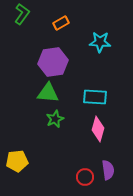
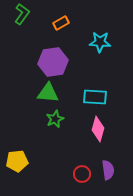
red circle: moved 3 px left, 3 px up
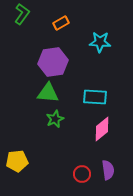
pink diamond: moved 4 px right; rotated 35 degrees clockwise
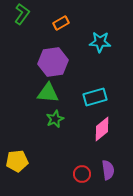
cyan rectangle: rotated 20 degrees counterclockwise
